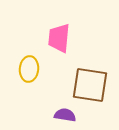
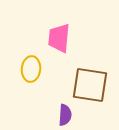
yellow ellipse: moved 2 px right
purple semicircle: rotated 85 degrees clockwise
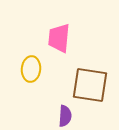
purple semicircle: moved 1 px down
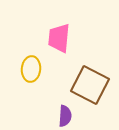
brown square: rotated 18 degrees clockwise
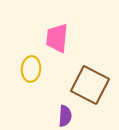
pink trapezoid: moved 2 px left
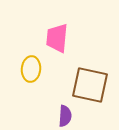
brown square: rotated 15 degrees counterclockwise
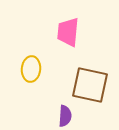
pink trapezoid: moved 11 px right, 6 px up
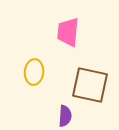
yellow ellipse: moved 3 px right, 3 px down
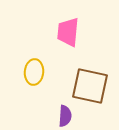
brown square: moved 1 px down
